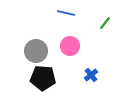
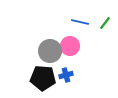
blue line: moved 14 px right, 9 px down
gray circle: moved 14 px right
blue cross: moved 25 px left; rotated 24 degrees clockwise
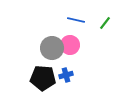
blue line: moved 4 px left, 2 px up
pink circle: moved 1 px up
gray circle: moved 2 px right, 3 px up
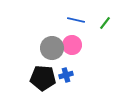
pink circle: moved 2 px right
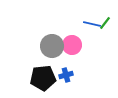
blue line: moved 16 px right, 4 px down
gray circle: moved 2 px up
black pentagon: rotated 10 degrees counterclockwise
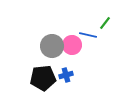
blue line: moved 4 px left, 11 px down
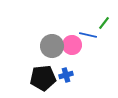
green line: moved 1 px left
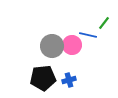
blue cross: moved 3 px right, 5 px down
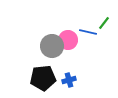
blue line: moved 3 px up
pink circle: moved 4 px left, 5 px up
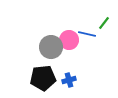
blue line: moved 1 px left, 2 px down
pink circle: moved 1 px right
gray circle: moved 1 px left, 1 px down
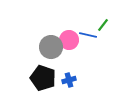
green line: moved 1 px left, 2 px down
blue line: moved 1 px right, 1 px down
black pentagon: rotated 25 degrees clockwise
